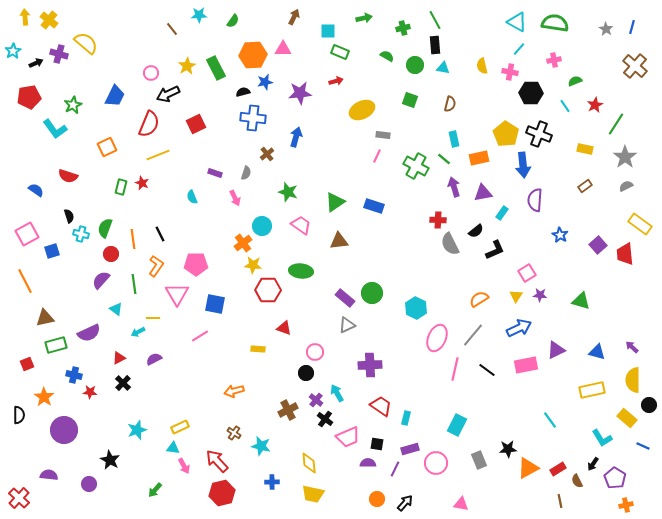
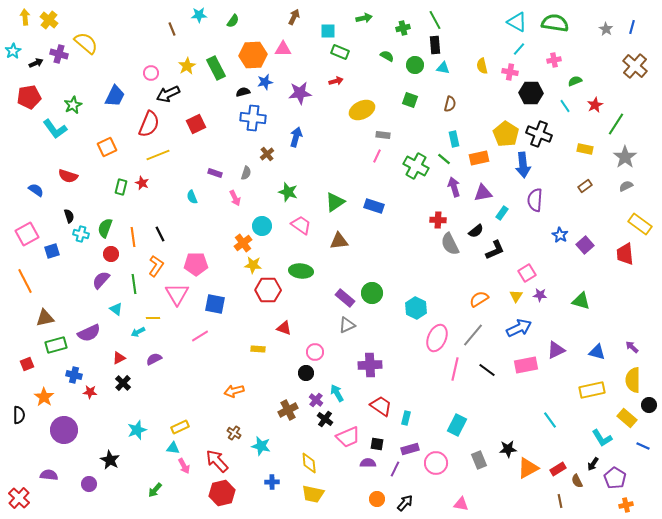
brown line at (172, 29): rotated 16 degrees clockwise
orange line at (133, 239): moved 2 px up
purple square at (598, 245): moved 13 px left
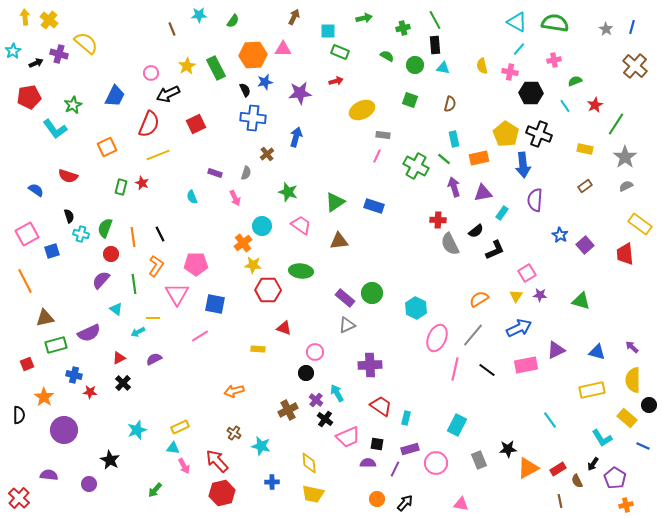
black semicircle at (243, 92): moved 2 px right, 2 px up; rotated 80 degrees clockwise
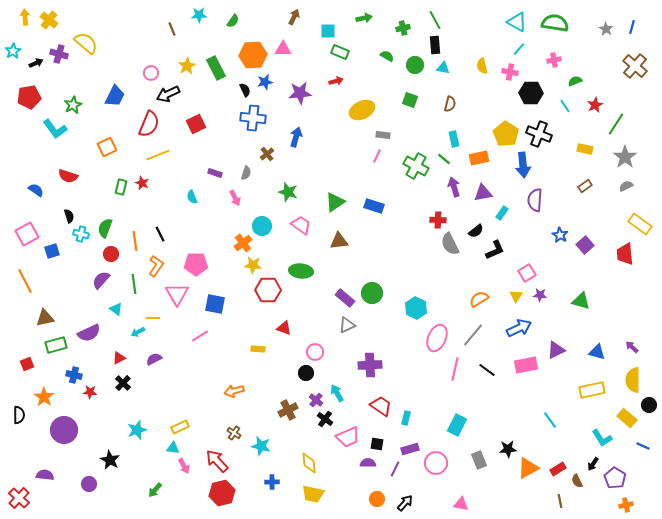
orange line at (133, 237): moved 2 px right, 4 px down
purple semicircle at (49, 475): moved 4 px left
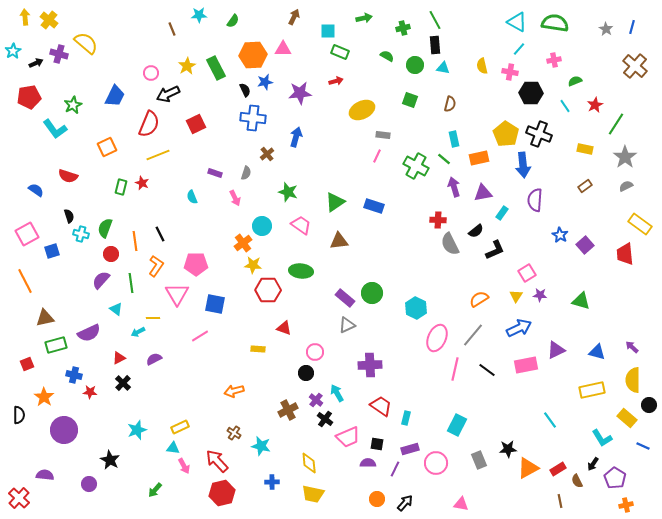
green line at (134, 284): moved 3 px left, 1 px up
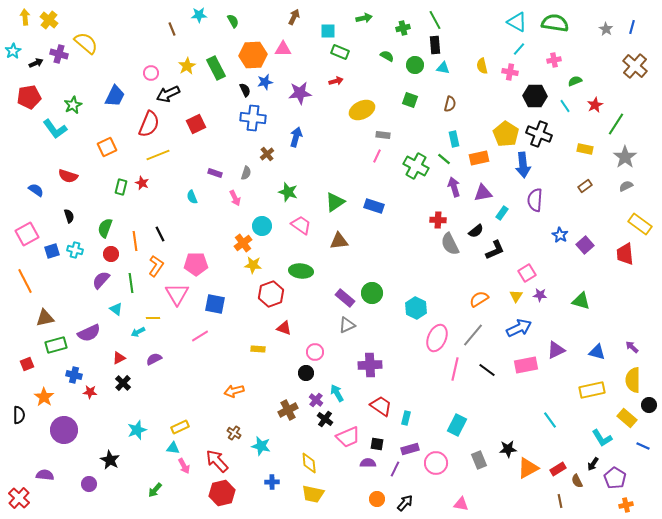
green semicircle at (233, 21): rotated 64 degrees counterclockwise
black hexagon at (531, 93): moved 4 px right, 3 px down
cyan cross at (81, 234): moved 6 px left, 16 px down
red hexagon at (268, 290): moved 3 px right, 4 px down; rotated 20 degrees counterclockwise
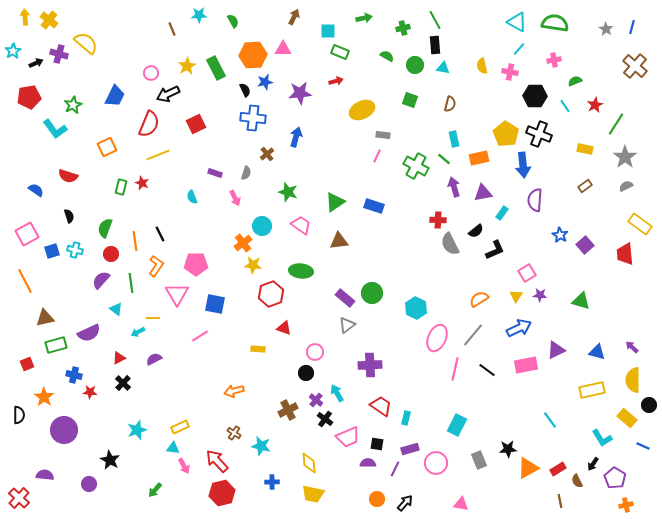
gray triangle at (347, 325): rotated 12 degrees counterclockwise
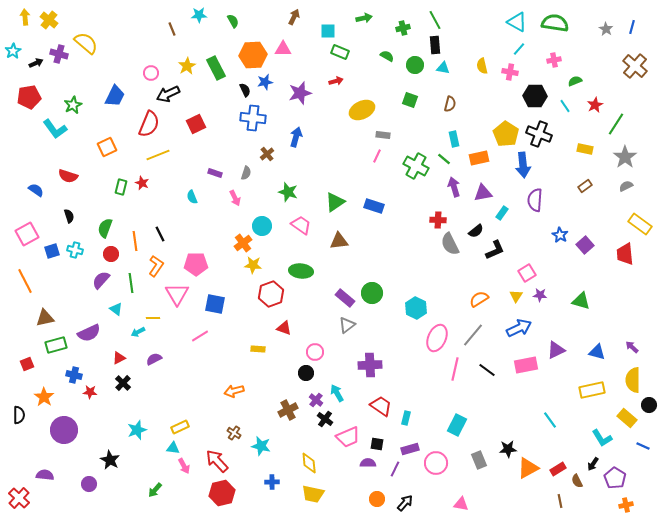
purple star at (300, 93): rotated 10 degrees counterclockwise
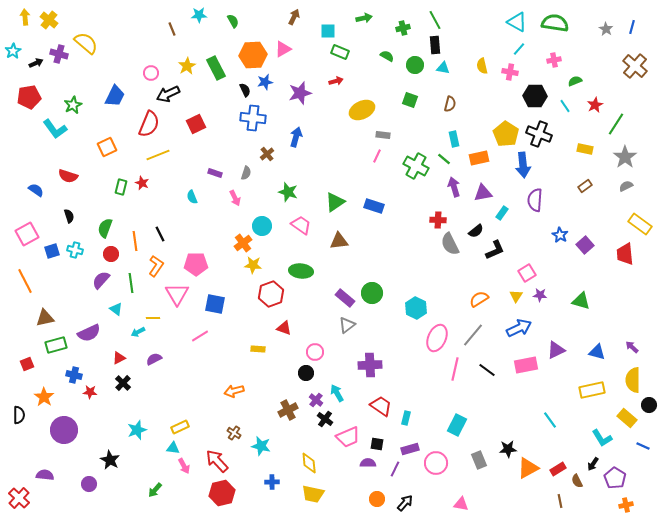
pink triangle at (283, 49): rotated 30 degrees counterclockwise
